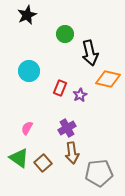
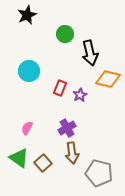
gray pentagon: rotated 20 degrees clockwise
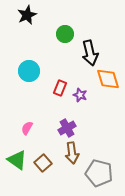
orange diamond: rotated 60 degrees clockwise
purple star: rotated 24 degrees counterclockwise
green triangle: moved 2 px left, 2 px down
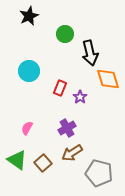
black star: moved 2 px right, 1 px down
purple star: moved 2 px down; rotated 16 degrees clockwise
brown arrow: rotated 65 degrees clockwise
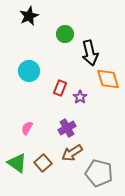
green triangle: moved 3 px down
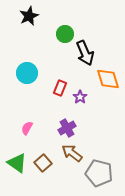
black arrow: moved 5 px left; rotated 10 degrees counterclockwise
cyan circle: moved 2 px left, 2 px down
brown arrow: rotated 70 degrees clockwise
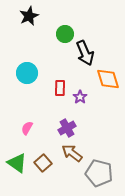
red rectangle: rotated 21 degrees counterclockwise
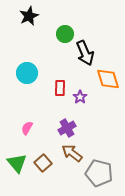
green triangle: rotated 15 degrees clockwise
